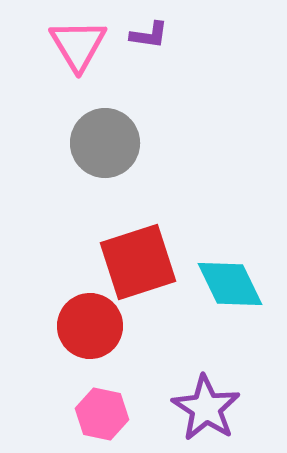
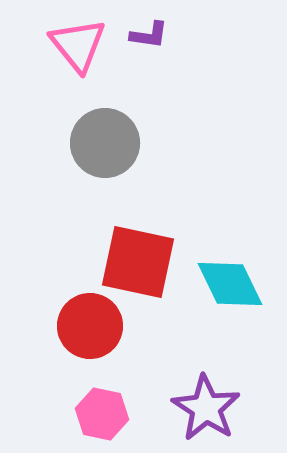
pink triangle: rotated 8 degrees counterclockwise
red square: rotated 30 degrees clockwise
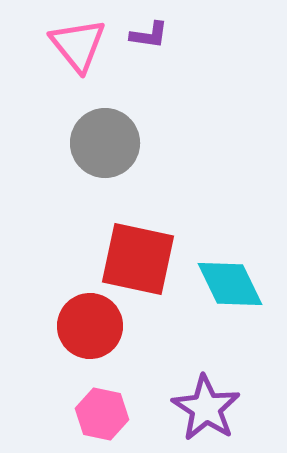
red square: moved 3 px up
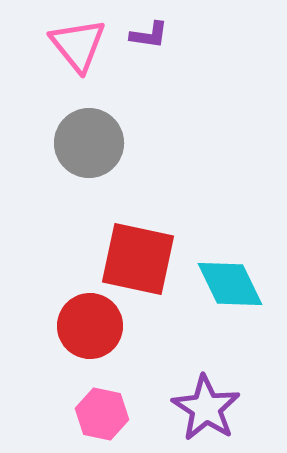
gray circle: moved 16 px left
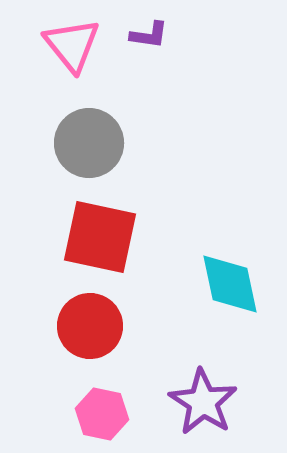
pink triangle: moved 6 px left
red square: moved 38 px left, 22 px up
cyan diamond: rotated 14 degrees clockwise
purple star: moved 3 px left, 6 px up
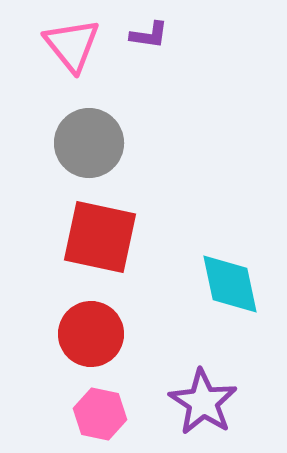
red circle: moved 1 px right, 8 px down
pink hexagon: moved 2 px left
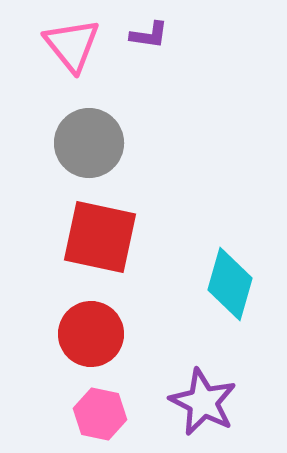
cyan diamond: rotated 28 degrees clockwise
purple star: rotated 6 degrees counterclockwise
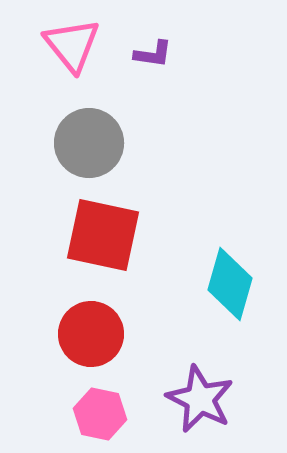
purple L-shape: moved 4 px right, 19 px down
red square: moved 3 px right, 2 px up
purple star: moved 3 px left, 3 px up
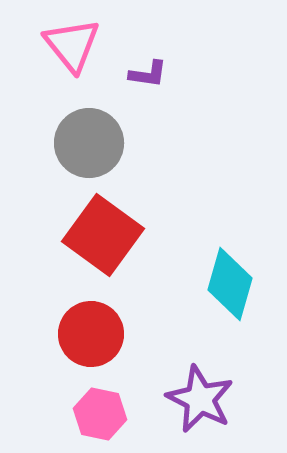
purple L-shape: moved 5 px left, 20 px down
red square: rotated 24 degrees clockwise
